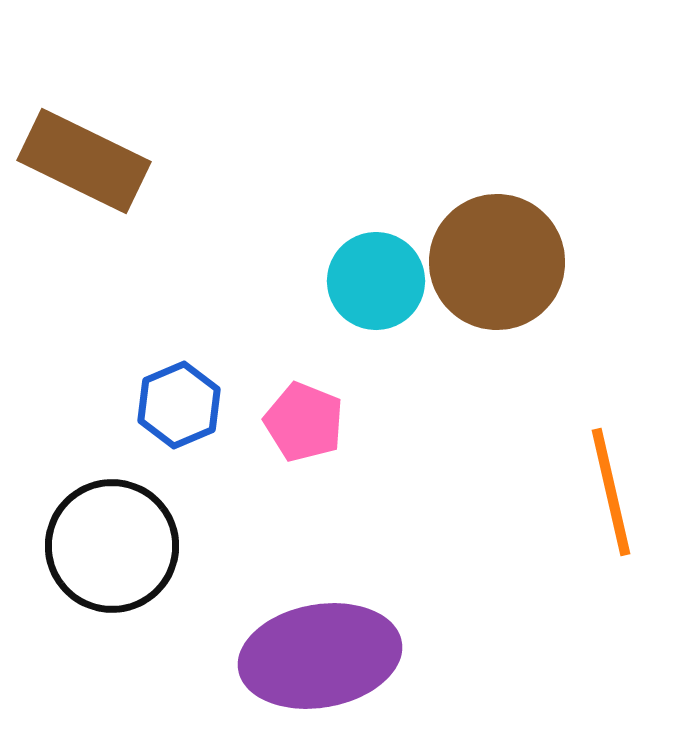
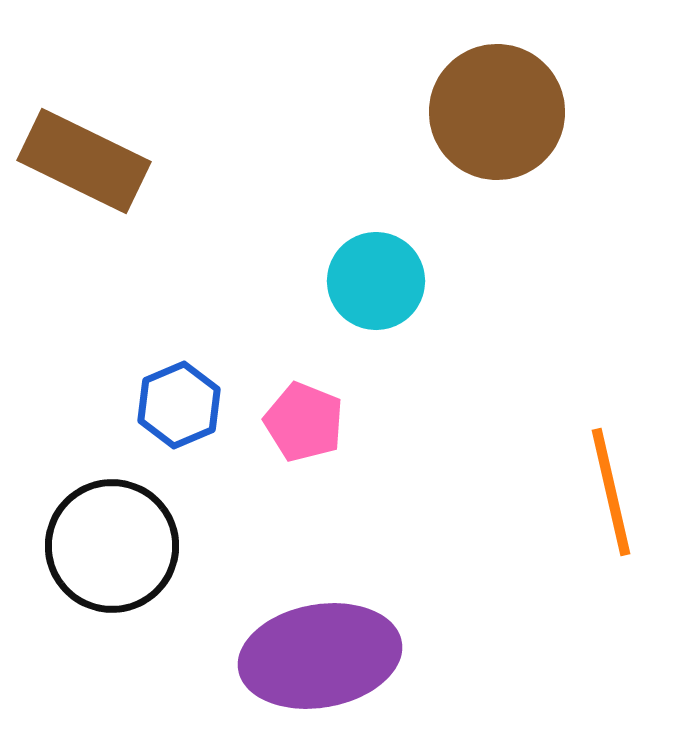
brown circle: moved 150 px up
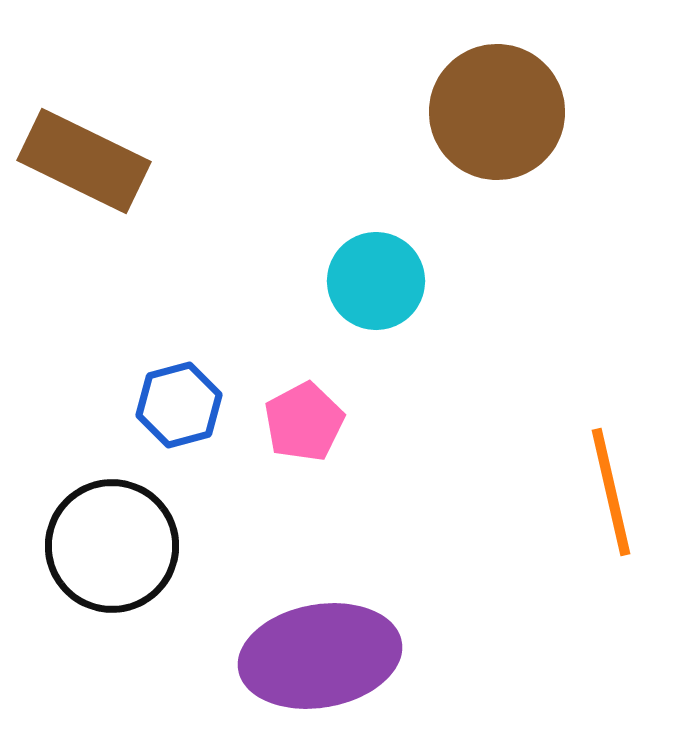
blue hexagon: rotated 8 degrees clockwise
pink pentagon: rotated 22 degrees clockwise
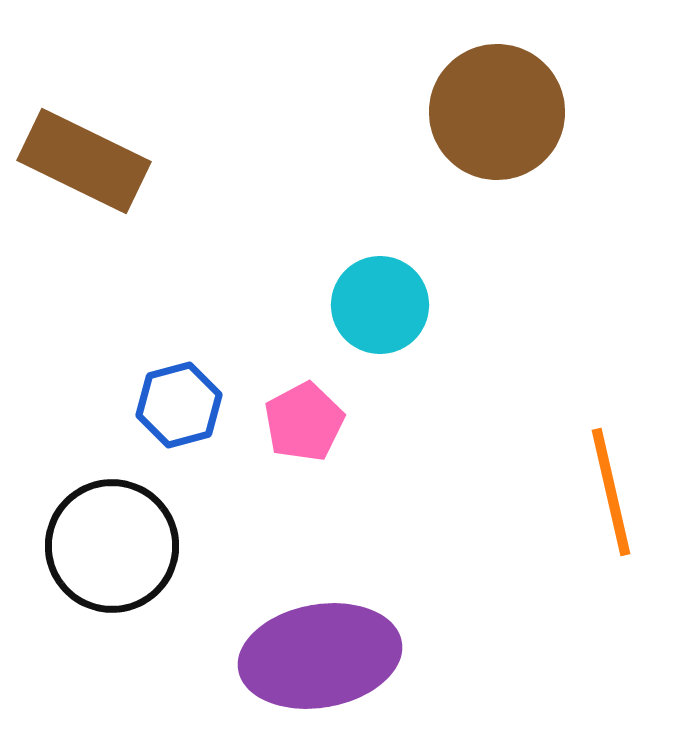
cyan circle: moved 4 px right, 24 px down
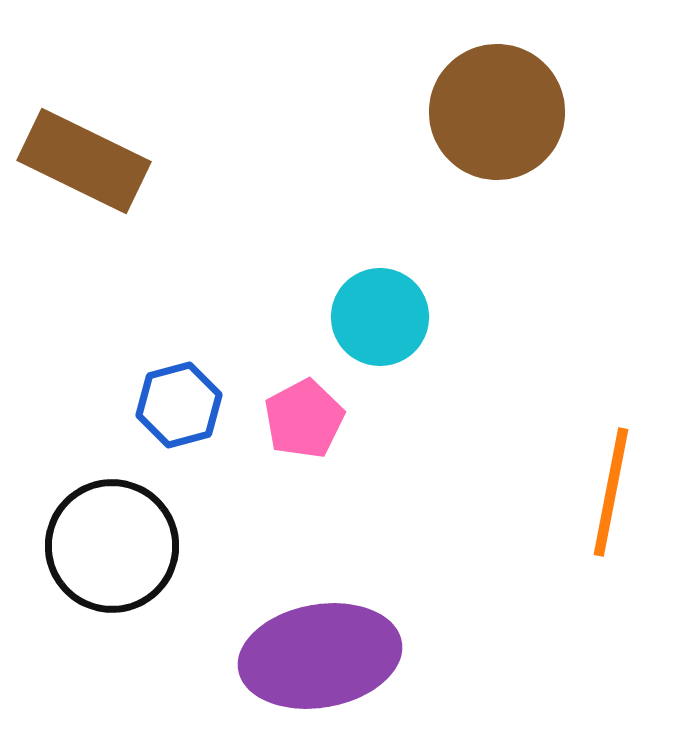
cyan circle: moved 12 px down
pink pentagon: moved 3 px up
orange line: rotated 24 degrees clockwise
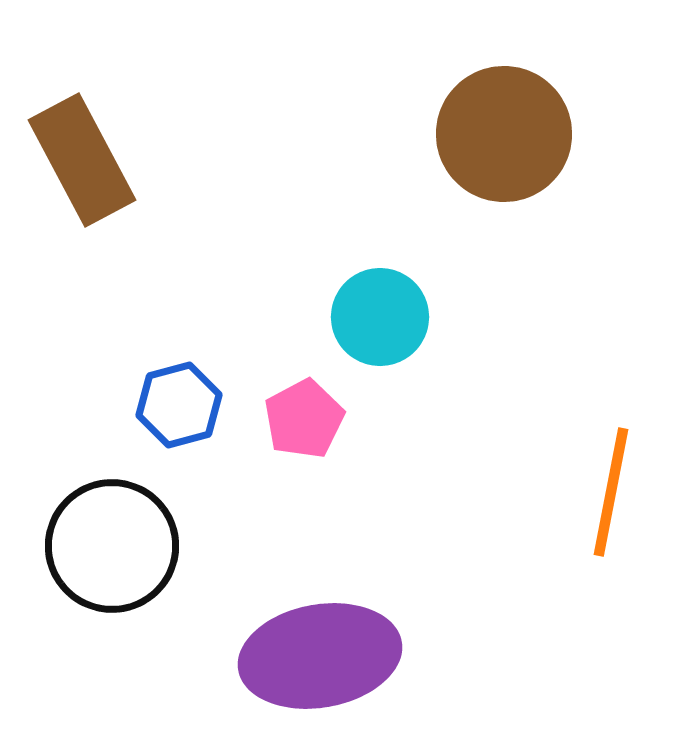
brown circle: moved 7 px right, 22 px down
brown rectangle: moved 2 px left, 1 px up; rotated 36 degrees clockwise
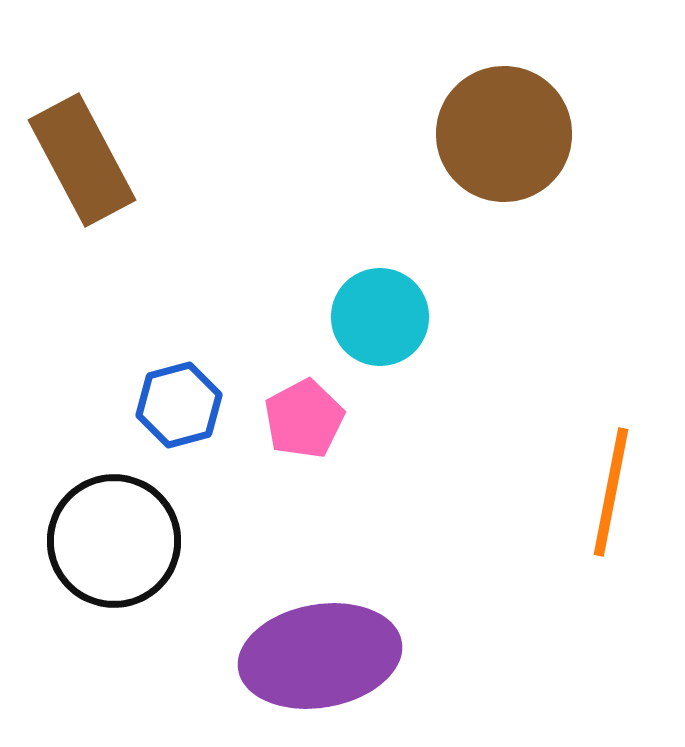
black circle: moved 2 px right, 5 px up
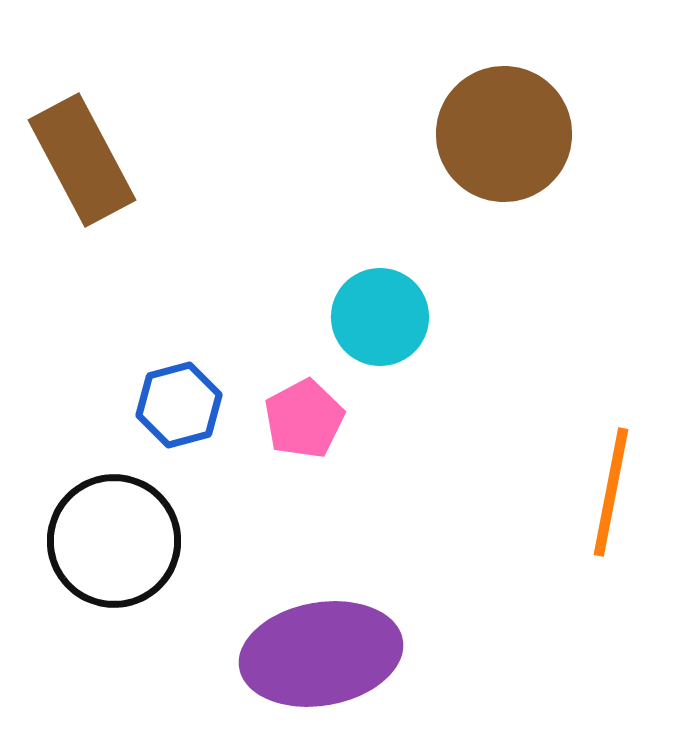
purple ellipse: moved 1 px right, 2 px up
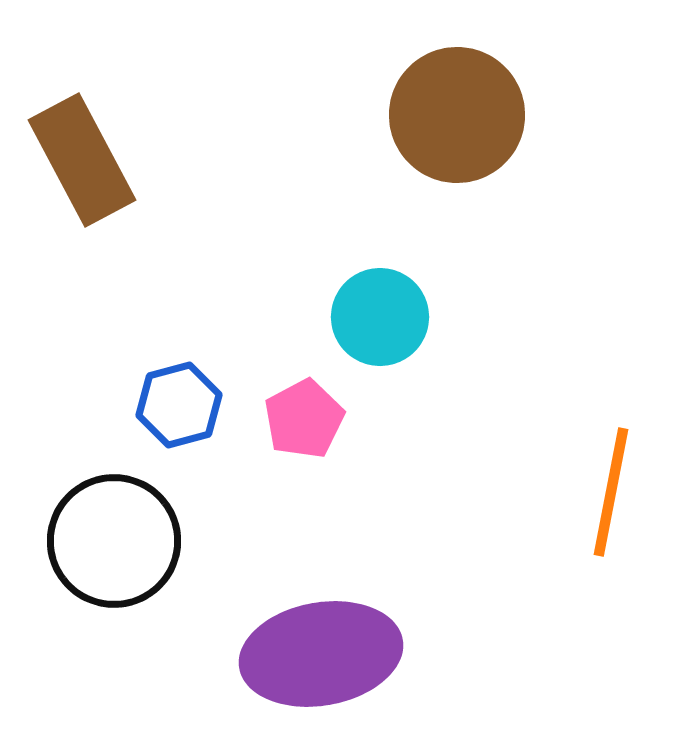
brown circle: moved 47 px left, 19 px up
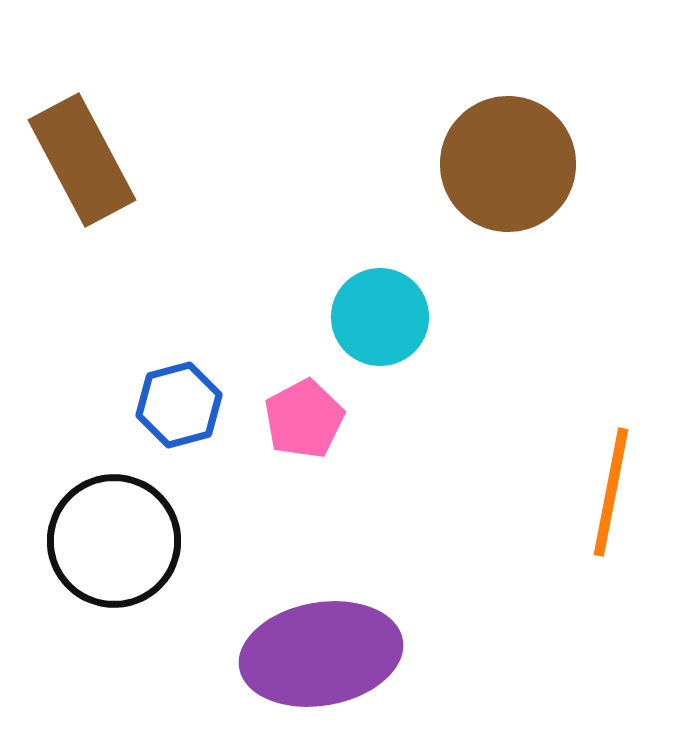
brown circle: moved 51 px right, 49 px down
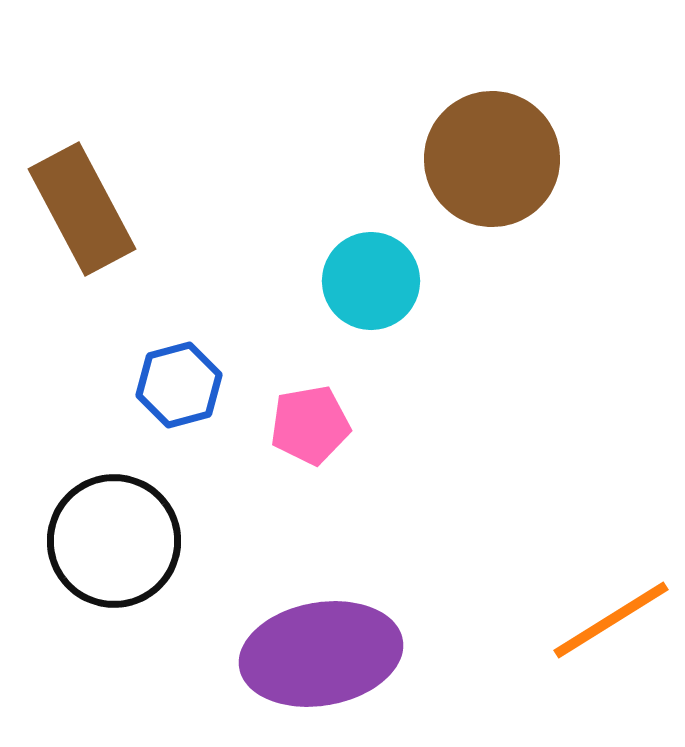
brown rectangle: moved 49 px down
brown circle: moved 16 px left, 5 px up
cyan circle: moved 9 px left, 36 px up
blue hexagon: moved 20 px up
pink pentagon: moved 6 px right, 6 px down; rotated 18 degrees clockwise
orange line: moved 128 px down; rotated 47 degrees clockwise
